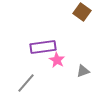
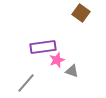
brown square: moved 1 px left, 1 px down
pink star: rotated 21 degrees clockwise
gray triangle: moved 11 px left; rotated 40 degrees clockwise
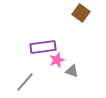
gray line: moved 1 px left, 1 px up
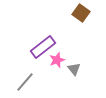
purple rectangle: rotated 30 degrees counterclockwise
gray triangle: moved 2 px right, 2 px up; rotated 32 degrees clockwise
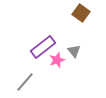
gray triangle: moved 18 px up
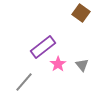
gray triangle: moved 8 px right, 14 px down
pink star: moved 1 px right, 4 px down; rotated 14 degrees counterclockwise
gray line: moved 1 px left
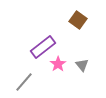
brown square: moved 3 px left, 7 px down
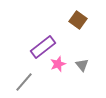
pink star: rotated 14 degrees clockwise
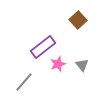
brown square: rotated 12 degrees clockwise
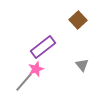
pink star: moved 22 px left, 5 px down
